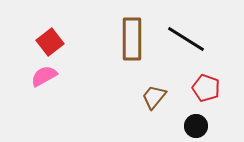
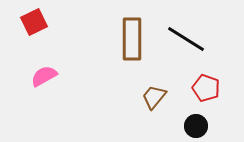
red square: moved 16 px left, 20 px up; rotated 12 degrees clockwise
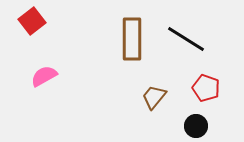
red square: moved 2 px left, 1 px up; rotated 12 degrees counterclockwise
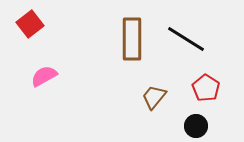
red square: moved 2 px left, 3 px down
red pentagon: rotated 12 degrees clockwise
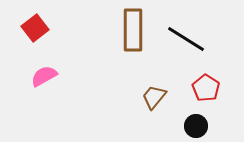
red square: moved 5 px right, 4 px down
brown rectangle: moved 1 px right, 9 px up
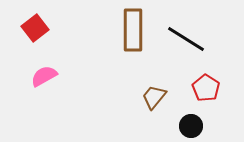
black circle: moved 5 px left
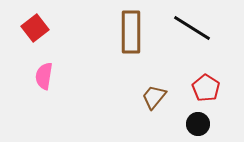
brown rectangle: moved 2 px left, 2 px down
black line: moved 6 px right, 11 px up
pink semicircle: rotated 52 degrees counterclockwise
black circle: moved 7 px right, 2 px up
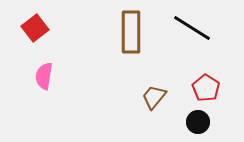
black circle: moved 2 px up
